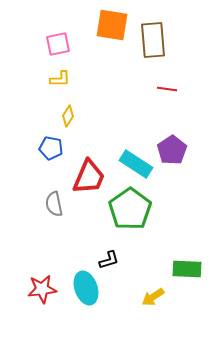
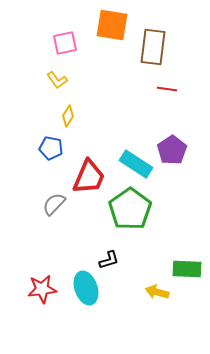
brown rectangle: moved 7 px down; rotated 12 degrees clockwise
pink square: moved 7 px right, 1 px up
yellow L-shape: moved 3 px left, 1 px down; rotated 55 degrees clockwise
gray semicircle: rotated 55 degrees clockwise
yellow arrow: moved 4 px right, 5 px up; rotated 50 degrees clockwise
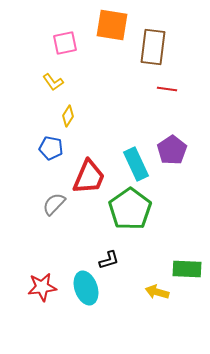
yellow L-shape: moved 4 px left, 2 px down
cyan rectangle: rotated 32 degrees clockwise
red star: moved 2 px up
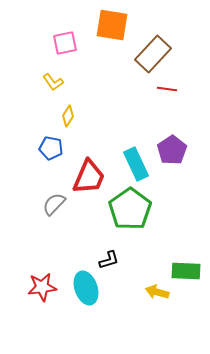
brown rectangle: moved 7 px down; rotated 36 degrees clockwise
green rectangle: moved 1 px left, 2 px down
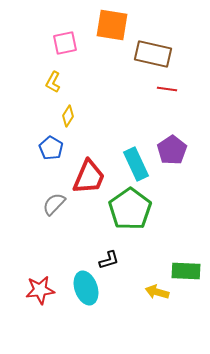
brown rectangle: rotated 60 degrees clockwise
yellow L-shape: rotated 65 degrees clockwise
blue pentagon: rotated 20 degrees clockwise
red star: moved 2 px left, 3 px down
